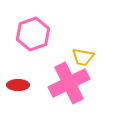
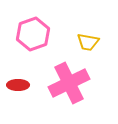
yellow trapezoid: moved 5 px right, 15 px up
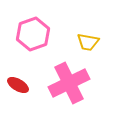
red ellipse: rotated 30 degrees clockwise
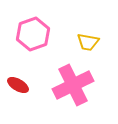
pink cross: moved 4 px right, 2 px down
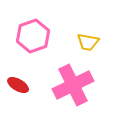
pink hexagon: moved 2 px down
